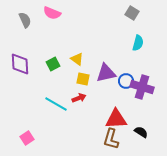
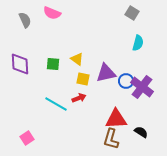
green square: rotated 32 degrees clockwise
purple cross: rotated 20 degrees clockwise
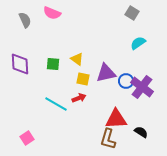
cyan semicircle: rotated 140 degrees counterclockwise
brown L-shape: moved 3 px left
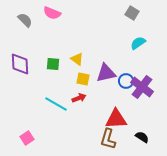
gray semicircle: rotated 21 degrees counterclockwise
black semicircle: moved 1 px right, 5 px down
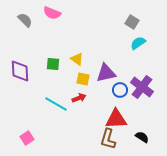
gray square: moved 9 px down
purple diamond: moved 7 px down
blue circle: moved 6 px left, 9 px down
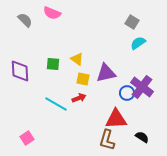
blue circle: moved 7 px right, 3 px down
brown L-shape: moved 1 px left, 1 px down
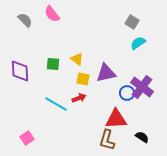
pink semicircle: moved 1 px down; rotated 30 degrees clockwise
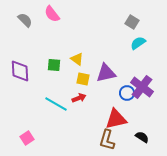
green square: moved 1 px right, 1 px down
red triangle: rotated 10 degrees counterclockwise
